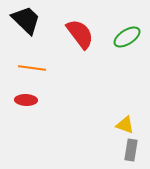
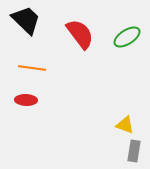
gray rectangle: moved 3 px right, 1 px down
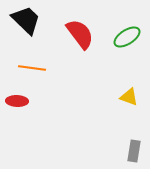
red ellipse: moved 9 px left, 1 px down
yellow triangle: moved 4 px right, 28 px up
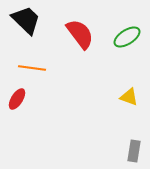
red ellipse: moved 2 px up; rotated 60 degrees counterclockwise
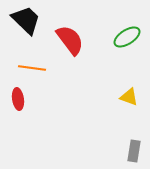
red semicircle: moved 10 px left, 6 px down
red ellipse: moved 1 px right; rotated 40 degrees counterclockwise
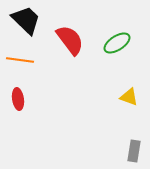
green ellipse: moved 10 px left, 6 px down
orange line: moved 12 px left, 8 px up
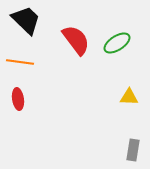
red semicircle: moved 6 px right
orange line: moved 2 px down
yellow triangle: rotated 18 degrees counterclockwise
gray rectangle: moved 1 px left, 1 px up
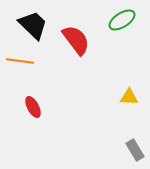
black trapezoid: moved 7 px right, 5 px down
green ellipse: moved 5 px right, 23 px up
orange line: moved 1 px up
red ellipse: moved 15 px right, 8 px down; rotated 20 degrees counterclockwise
gray rectangle: moved 2 px right; rotated 40 degrees counterclockwise
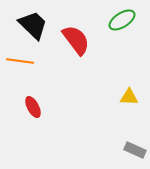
gray rectangle: rotated 35 degrees counterclockwise
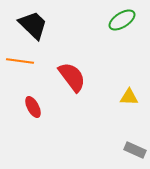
red semicircle: moved 4 px left, 37 px down
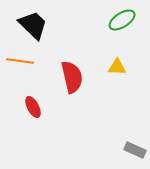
red semicircle: rotated 24 degrees clockwise
yellow triangle: moved 12 px left, 30 px up
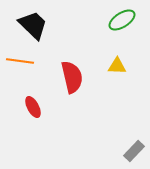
yellow triangle: moved 1 px up
gray rectangle: moved 1 px left, 1 px down; rotated 70 degrees counterclockwise
